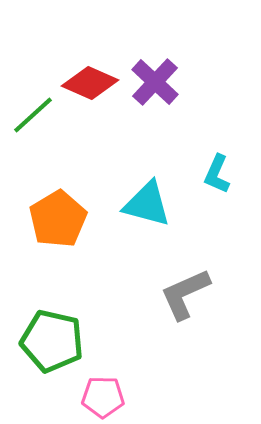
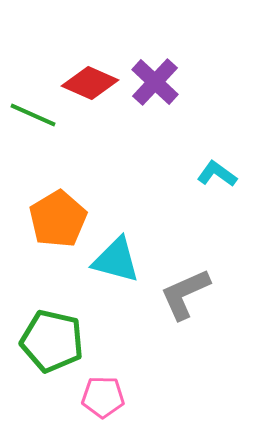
green line: rotated 66 degrees clockwise
cyan L-shape: rotated 102 degrees clockwise
cyan triangle: moved 31 px left, 56 px down
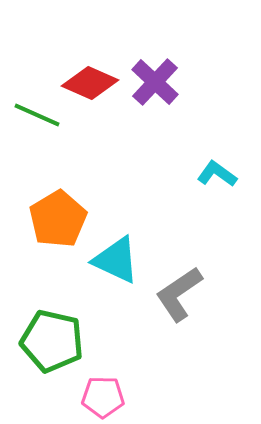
green line: moved 4 px right
cyan triangle: rotated 10 degrees clockwise
gray L-shape: moved 6 px left; rotated 10 degrees counterclockwise
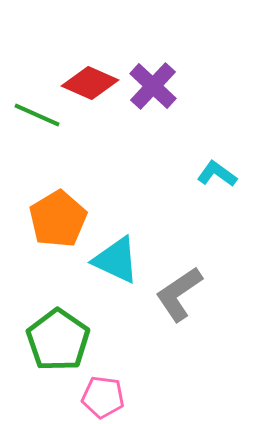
purple cross: moved 2 px left, 4 px down
green pentagon: moved 6 px right, 1 px up; rotated 22 degrees clockwise
pink pentagon: rotated 6 degrees clockwise
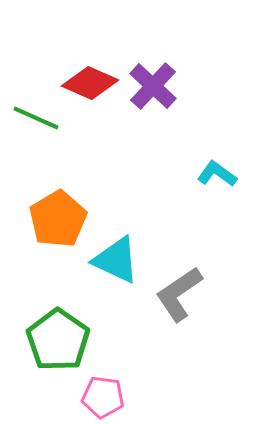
green line: moved 1 px left, 3 px down
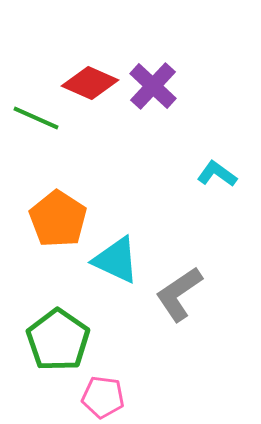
orange pentagon: rotated 8 degrees counterclockwise
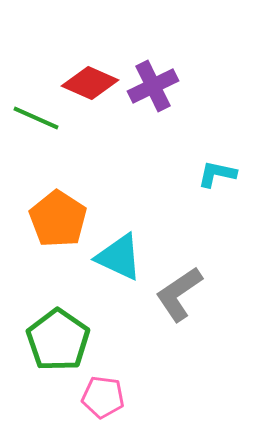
purple cross: rotated 21 degrees clockwise
cyan L-shape: rotated 24 degrees counterclockwise
cyan triangle: moved 3 px right, 3 px up
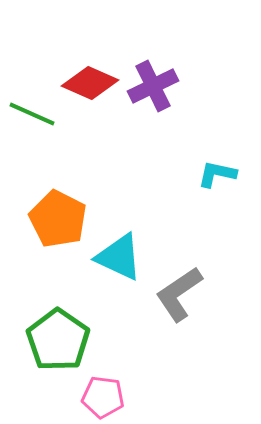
green line: moved 4 px left, 4 px up
orange pentagon: rotated 6 degrees counterclockwise
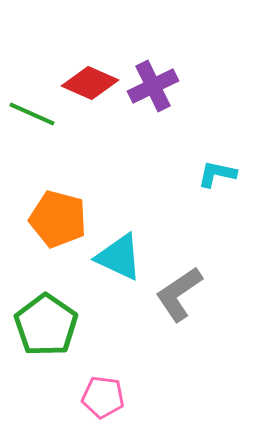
orange pentagon: rotated 12 degrees counterclockwise
green pentagon: moved 12 px left, 15 px up
